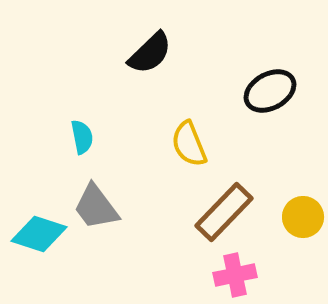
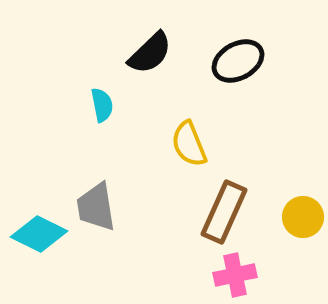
black ellipse: moved 32 px left, 30 px up
cyan semicircle: moved 20 px right, 32 px up
gray trapezoid: rotated 28 degrees clockwise
brown rectangle: rotated 20 degrees counterclockwise
cyan diamond: rotated 8 degrees clockwise
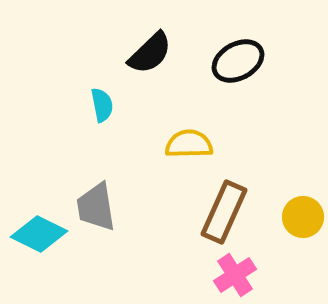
yellow semicircle: rotated 111 degrees clockwise
pink cross: rotated 21 degrees counterclockwise
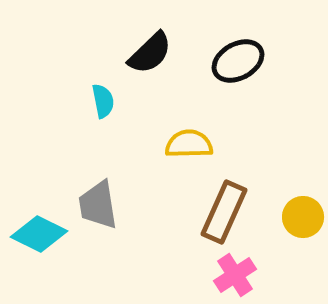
cyan semicircle: moved 1 px right, 4 px up
gray trapezoid: moved 2 px right, 2 px up
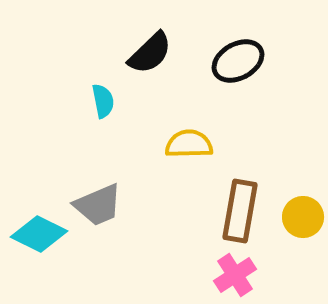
gray trapezoid: rotated 104 degrees counterclockwise
brown rectangle: moved 16 px right, 1 px up; rotated 14 degrees counterclockwise
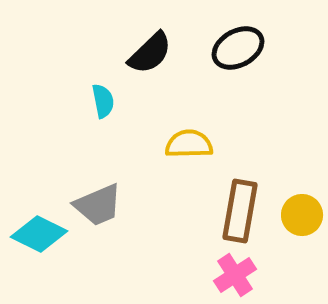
black ellipse: moved 13 px up
yellow circle: moved 1 px left, 2 px up
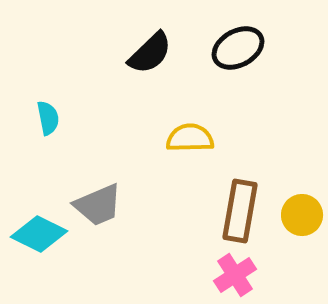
cyan semicircle: moved 55 px left, 17 px down
yellow semicircle: moved 1 px right, 6 px up
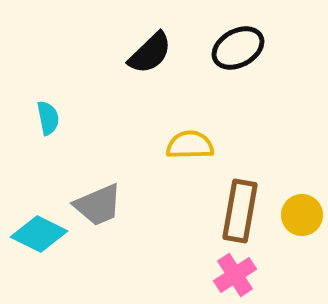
yellow semicircle: moved 7 px down
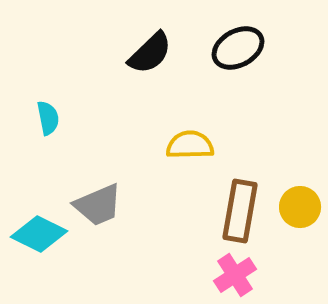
yellow circle: moved 2 px left, 8 px up
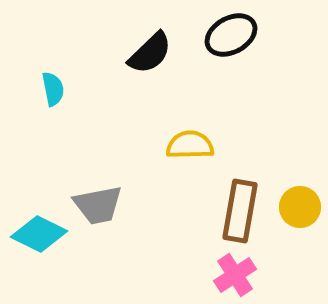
black ellipse: moved 7 px left, 13 px up
cyan semicircle: moved 5 px right, 29 px up
gray trapezoid: rotated 12 degrees clockwise
